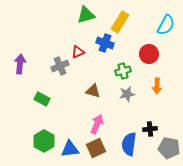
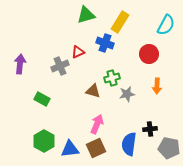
green cross: moved 11 px left, 7 px down
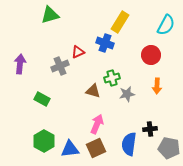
green triangle: moved 36 px left
red circle: moved 2 px right, 1 px down
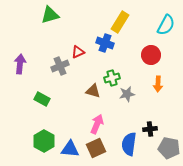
orange arrow: moved 1 px right, 2 px up
blue triangle: rotated 12 degrees clockwise
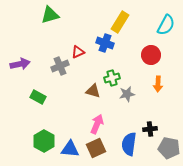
purple arrow: rotated 72 degrees clockwise
green rectangle: moved 4 px left, 2 px up
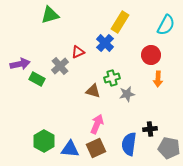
blue cross: rotated 24 degrees clockwise
gray cross: rotated 18 degrees counterclockwise
orange arrow: moved 5 px up
green rectangle: moved 1 px left, 18 px up
